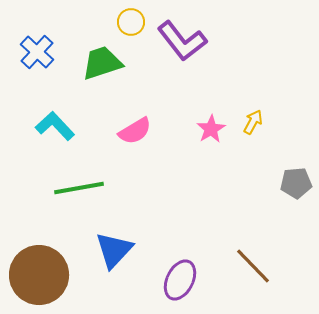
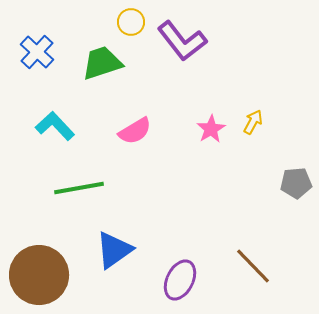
blue triangle: rotated 12 degrees clockwise
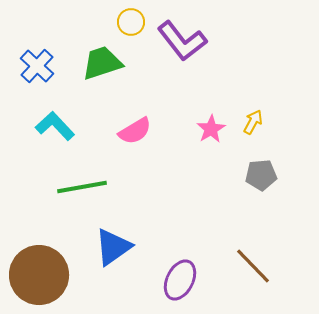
blue cross: moved 14 px down
gray pentagon: moved 35 px left, 8 px up
green line: moved 3 px right, 1 px up
blue triangle: moved 1 px left, 3 px up
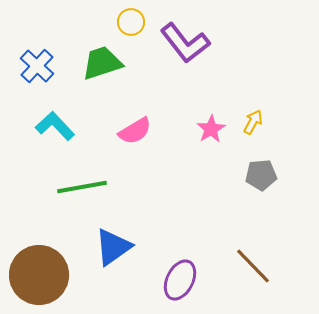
purple L-shape: moved 3 px right, 2 px down
